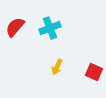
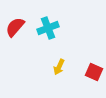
cyan cross: moved 2 px left
yellow arrow: moved 2 px right
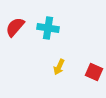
cyan cross: rotated 30 degrees clockwise
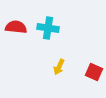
red semicircle: moved 1 px right; rotated 55 degrees clockwise
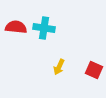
cyan cross: moved 4 px left
red square: moved 2 px up
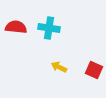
cyan cross: moved 5 px right
yellow arrow: rotated 91 degrees clockwise
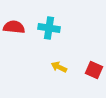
red semicircle: moved 2 px left
